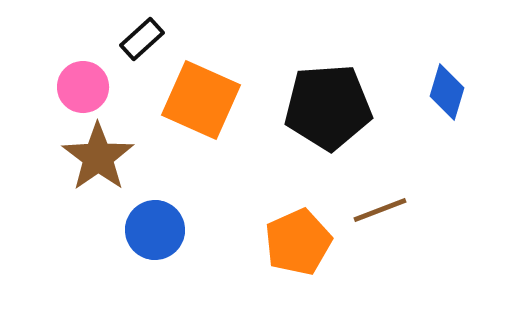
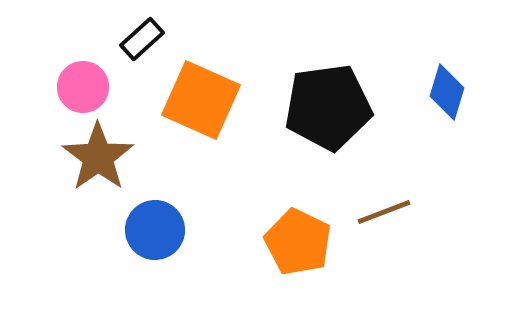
black pentagon: rotated 4 degrees counterclockwise
brown line: moved 4 px right, 2 px down
orange pentagon: rotated 22 degrees counterclockwise
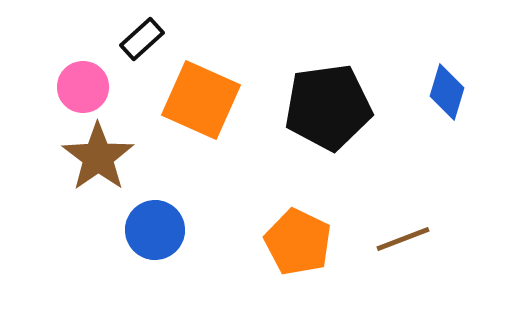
brown line: moved 19 px right, 27 px down
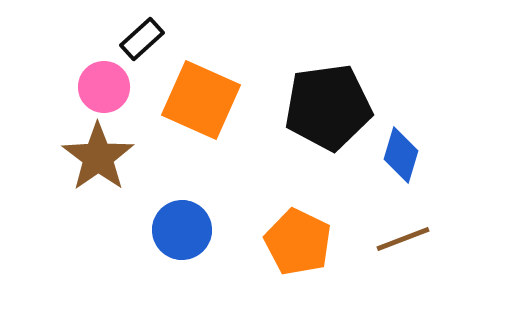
pink circle: moved 21 px right
blue diamond: moved 46 px left, 63 px down
blue circle: moved 27 px right
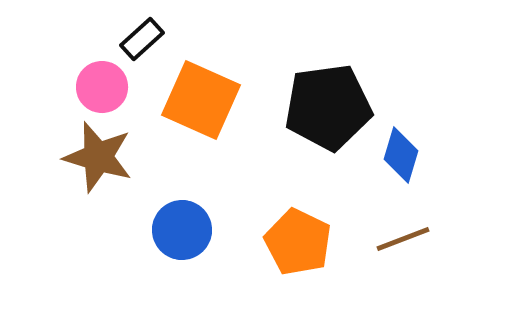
pink circle: moved 2 px left
brown star: rotated 20 degrees counterclockwise
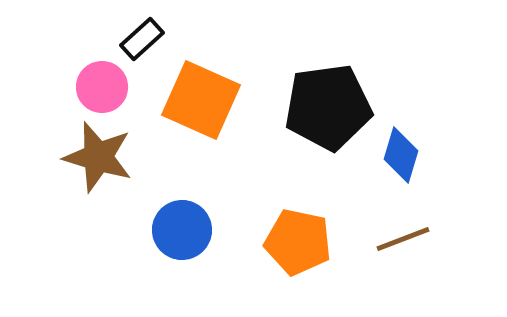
orange pentagon: rotated 14 degrees counterclockwise
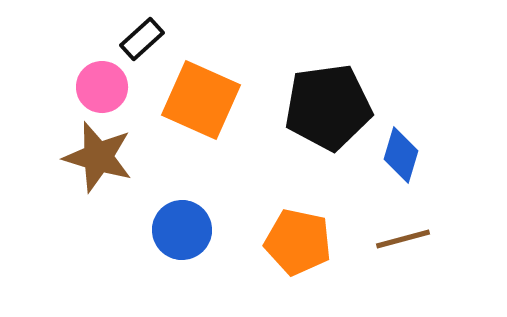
brown line: rotated 6 degrees clockwise
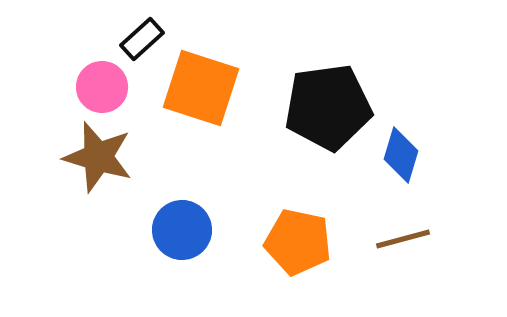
orange square: moved 12 px up; rotated 6 degrees counterclockwise
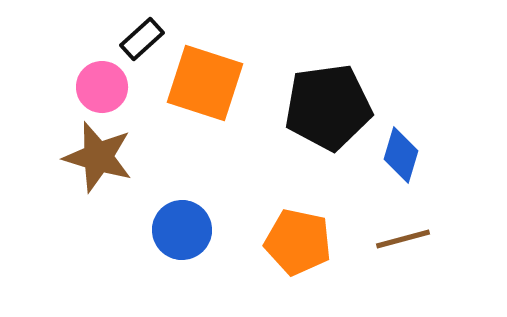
orange square: moved 4 px right, 5 px up
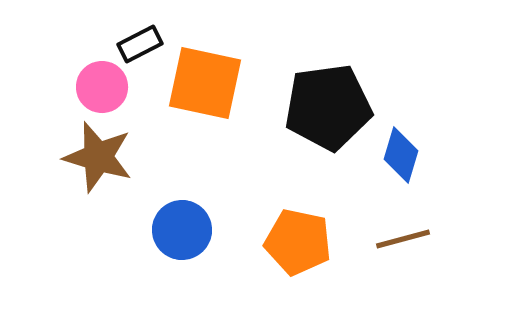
black rectangle: moved 2 px left, 5 px down; rotated 15 degrees clockwise
orange square: rotated 6 degrees counterclockwise
